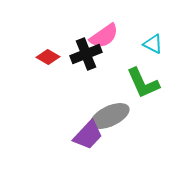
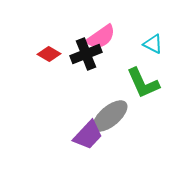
pink semicircle: moved 3 px left, 1 px down
red diamond: moved 1 px right, 3 px up
gray ellipse: rotated 15 degrees counterclockwise
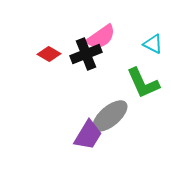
purple trapezoid: rotated 12 degrees counterclockwise
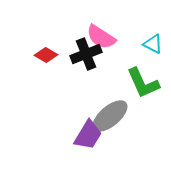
pink semicircle: rotated 68 degrees clockwise
red diamond: moved 3 px left, 1 px down
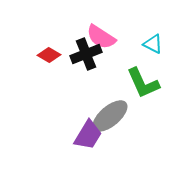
red diamond: moved 3 px right
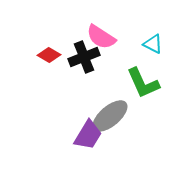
black cross: moved 2 px left, 3 px down
